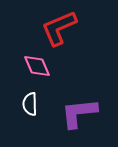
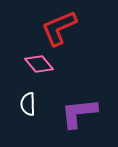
pink diamond: moved 2 px right, 2 px up; rotated 16 degrees counterclockwise
white semicircle: moved 2 px left
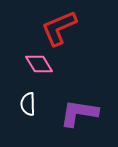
pink diamond: rotated 8 degrees clockwise
purple L-shape: rotated 15 degrees clockwise
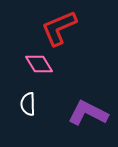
purple L-shape: moved 9 px right; rotated 18 degrees clockwise
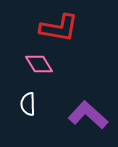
red L-shape: rotated 147 degrees counterclockwise
purple L-shape: moved 2 px down; rotated 15 degrees clockwise
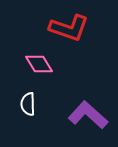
red L-shape: moved 10 px right; rotated 9 degrees clockwise
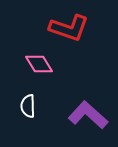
white semicircle: moved 2 px down
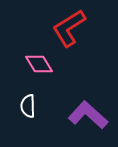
red L-shape: rotated 129 degrees clockwise
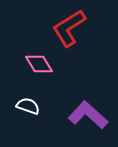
white semicircle: rotated 110 degrees clockwise
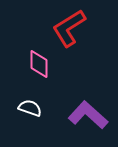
pink diamond: rotated 32 degrees clockwise
white semicircle: moved 2 px right, 2 px down
